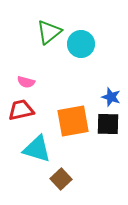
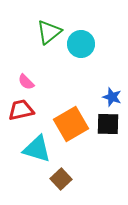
pink semicircle: rotated 30 degrees clockwise
blue star: moved 1 px right
orange square: moved 2 px left, 3 px down; rotated 20 degrees counterclockwise
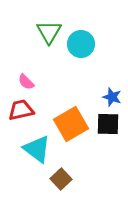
green triangle: rotated 20 degrees counterclockwise
cyan triangle: rotated 20 degrees clockwise
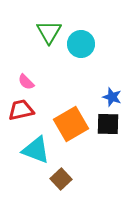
cyan triangle: moved 1 px left, 1 px down; rotated 16 degrees counterclockwise
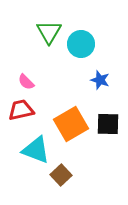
blue star: moved 12 px left, 17 px up
brown square: moved 4 px up
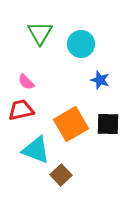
green triangle: moved 9 px left, 1 px down
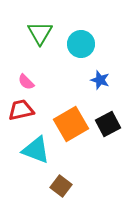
black square: rotated 30 degrees counterclockwise
brown square: moved 11 px down; rotated 10 degrees counterclockwise
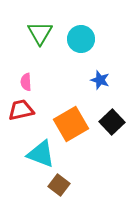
cyan circle: moved 5 px up
pink semicircle: rotated 42 degrees clockwise
black square: moved 4 px right, 2 px up; rotated 15 degrees counterclockwise
cyan triangle: moved 5 px right, 4 px down
brown square: moved 2 px left, 1 px up
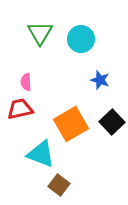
red trapezoid: moved 1 px left, 1 px up
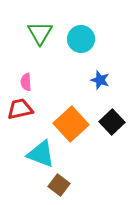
orange square: rotated 12 degrees counterclockwise
